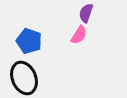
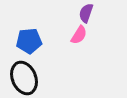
blue pentagon: rotated 25 degrees counterclockwise
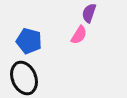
purple semicircle: moved 3 px right
blue pentagon: rotated 20 degrees clockwise
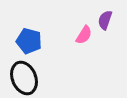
purple semicircle: moved 16 px right, 7 px down
pink semicircle: moved 5 px right
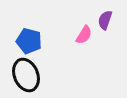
black ellipse: moved 2 px right, 3 px up
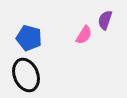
blue pentagon: moved 3 px up
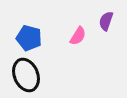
purple semicircle: moved 1 px right, 1 px down
pink semicircle: moved 6 px left, 1 px down
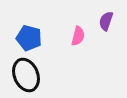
pink semicircle: rotated 18 degrees counterclockwise
